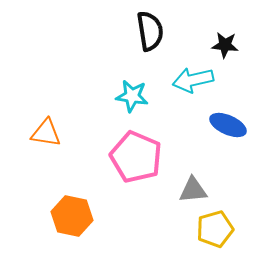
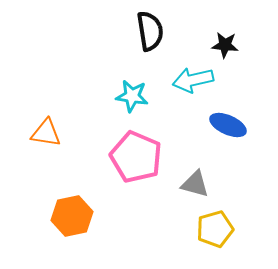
gray triangle: moved 2 px right, 6 px up; rotated 20 degrees clockwise
orange hexagon: rotated 24 degrees counterclockwise
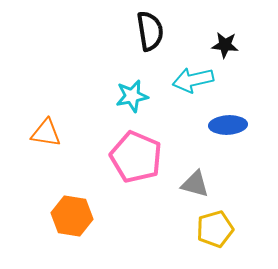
cyan star: rotated 20 degrees counterclockwise
blue ellipse: rotated 27 degrees counterclockwise
orange hexagon: rotated 21 degrees clockwise
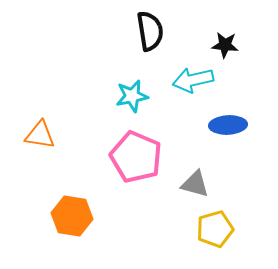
orange triangle: moved 6 px left, 2 px down
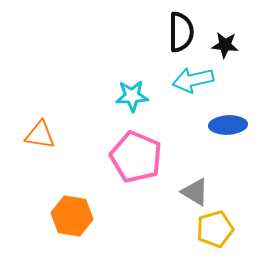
black semicircle: moved 31 px right, 1 px down; rotated 9 degrees clockwise
cyan star: rotated 8 degrees clockwise
gray triangle: moved 8 px down; rotated 16 degrees clockwise
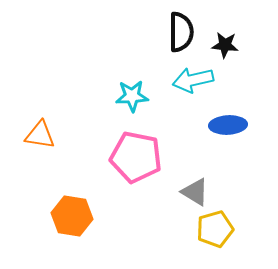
pink pentagon: rotated 12 degrees counterclockwise
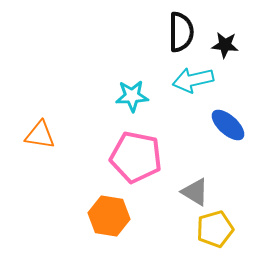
blue ellipse: rotated 45 degrees clockwise
orange hexagon: moved 37 px right
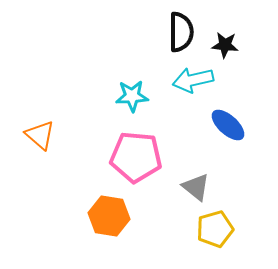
orange triangle: rotated 32 degrees clockwise
pink pentagon: rotated 6 degrees counterclockwise
gray triangle: moved 1 px right, 5 px up; rotated 8 degrees clockwise
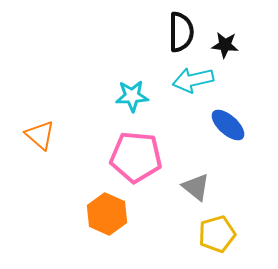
orange hexagon: moved 2 px left, 2 px up; rotated 15 degrees clockwise
yellow pentagon: moved 2 px right, 5 px down
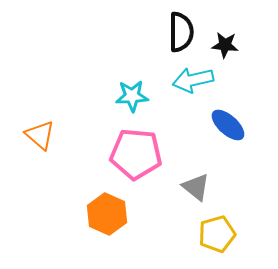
pink pentagon: moved 3 px up
